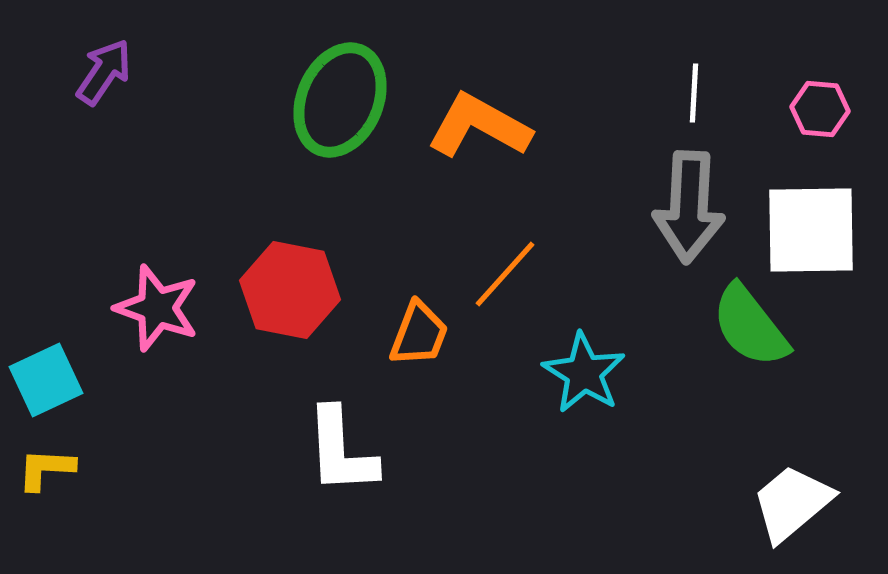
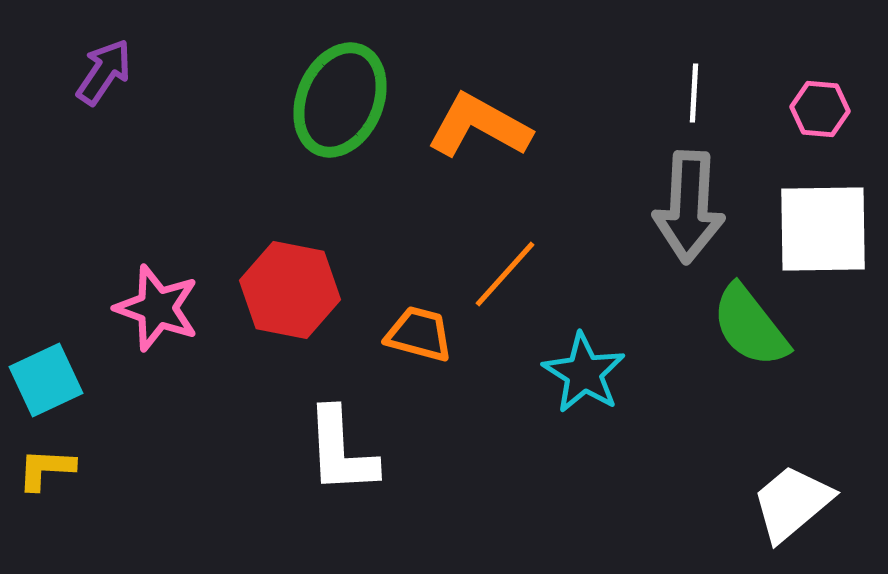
white square: moved 12 px right, 1 px up
orange trapezoid: rotated 96 degrees counterclockwise
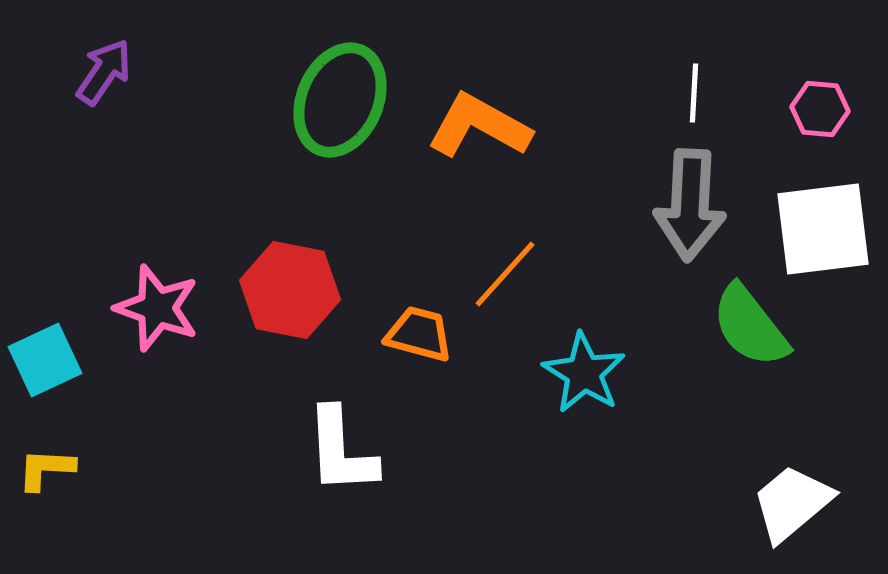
gray arrow: moved 1 px right, 2 px up
white square: rotated 6 degrees counterclockwise
cyan square: moved 1 px left, 20 px up
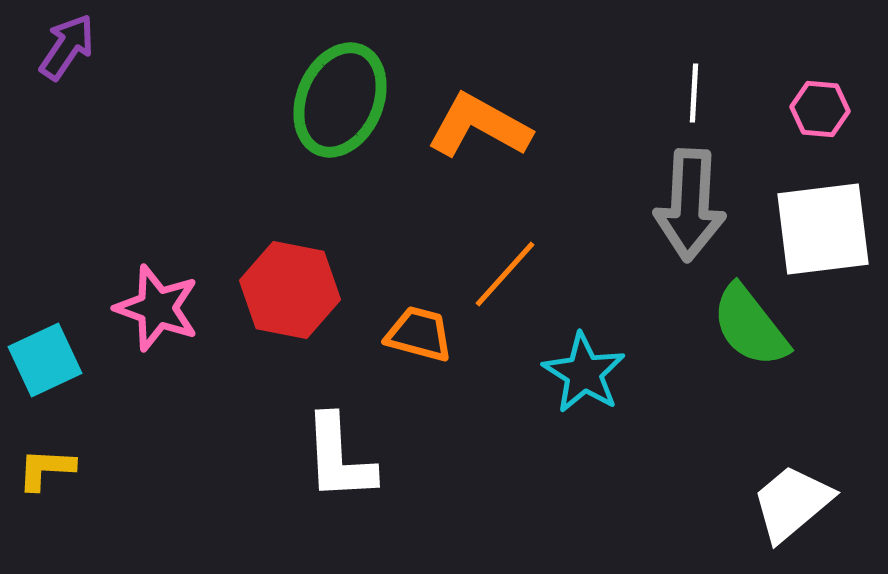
purple arrow: moved 37 px left, 25 px up
white L-shape: moved 2 px left, 7 px down
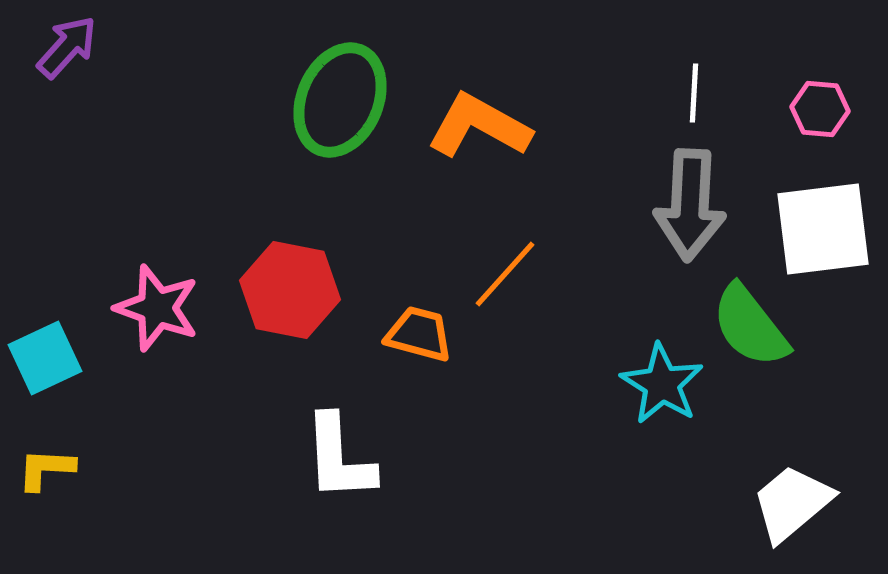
purple arrow: rotated 8 degrees clockwise
cyan square: moved 2 px up
cyan star: moved 78 px right, 11 px down
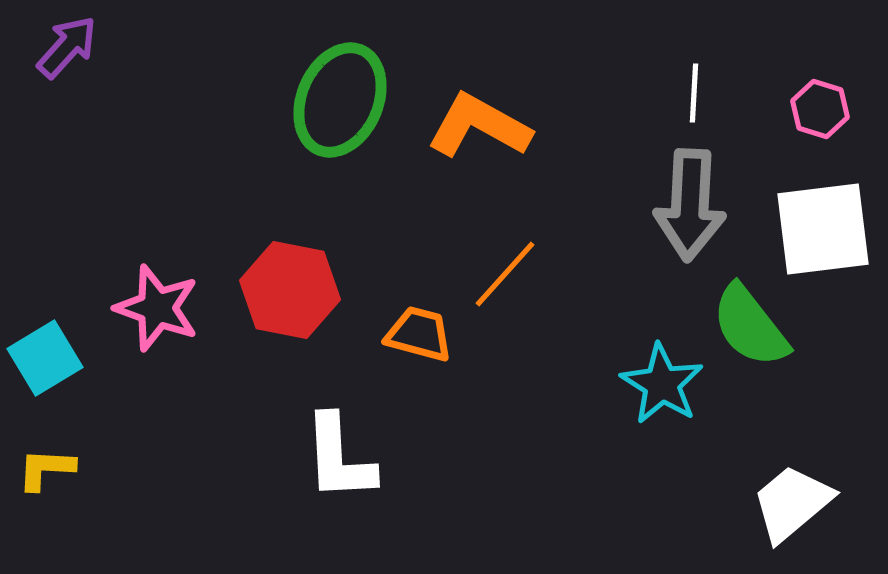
pink hexagon: rotated 12 degrees clockwise
cyan square: rotated 6 degrees counterclockwise
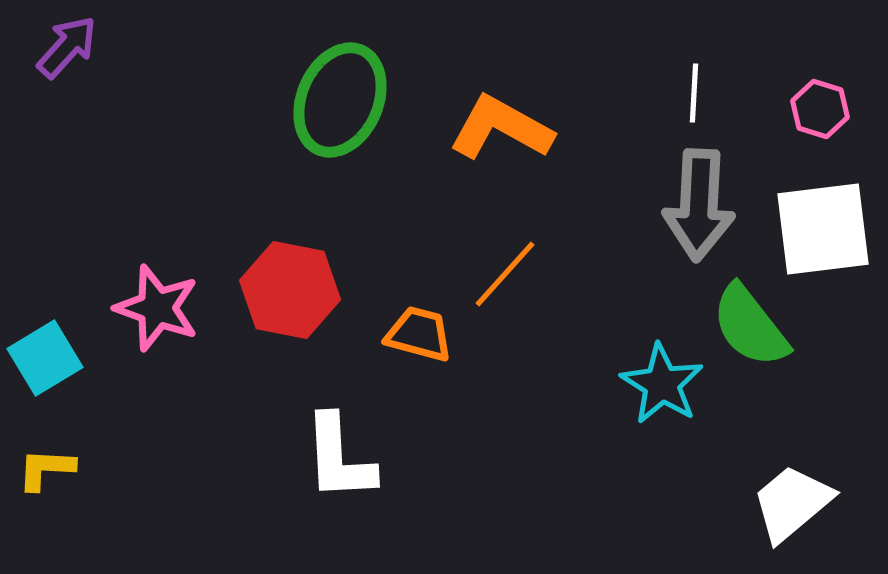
orange L-shape: moved 22 px right, 2 px down
gray arrow: moved 9 px right
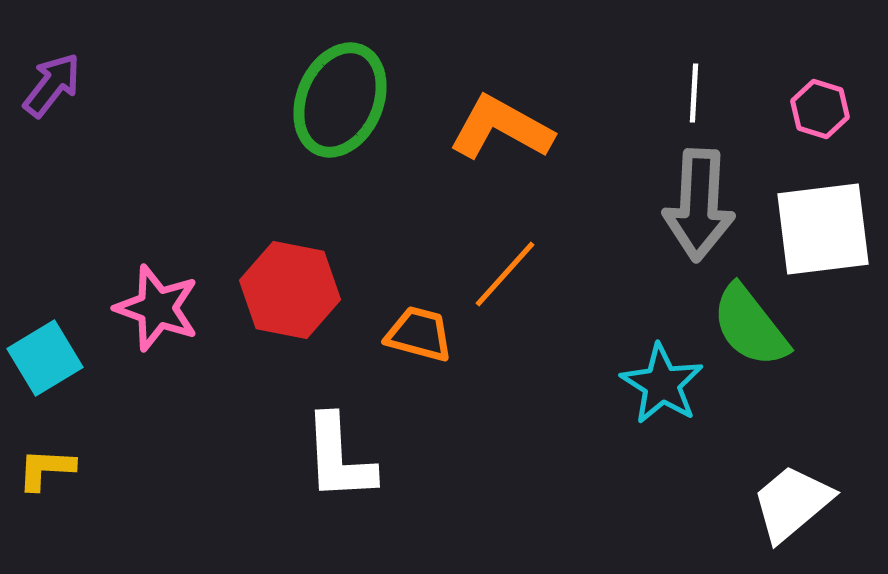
purple arrow: moved 15 px left, 38 px down; rotated 4 degrees counterclockwise
